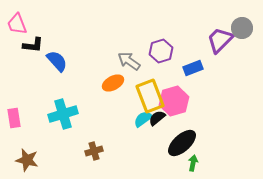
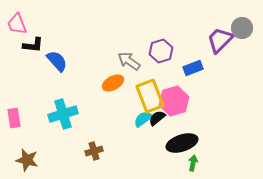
black ellipse: rotated 24 degrees clockwise
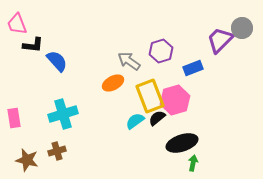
pink hexagon: moved 1 px right, 1 px up
cyan semicircle: moved 8 px left, 2 px down
brown cross: moved 37 px left
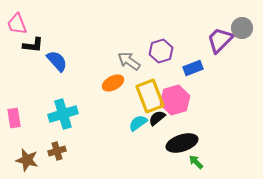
cyan semicircle: moved 3 px right, 2 px down
green arrow: moved 3 px right, 1 px up; rotated 56 degrees counterclockwise
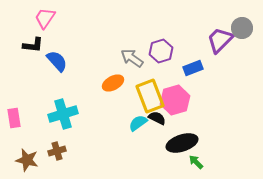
pink trapezoid: moved 28 px right, 6 px up; rotated 55 degrees clockwise
gray arrow: moved 3 px right, 3 px up
black semicircle: rotated 66 degrees clockwise
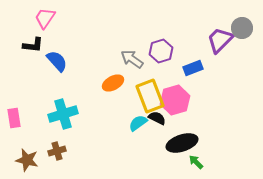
gray arrow: moved 1 px down
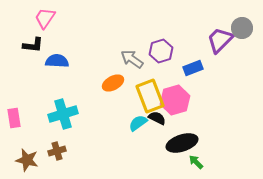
blue semicircle: rotated 45 degrees counterclockwise
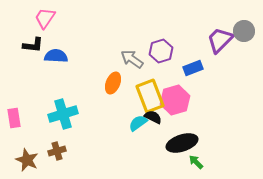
gray circle: moved 2 px right, 3 px down
blue semicircle: moved 1 px left, 5 px up
orange ellipse: rotated 40 degrees counterclockwise
black semicircle: moved 4 px left, 1 px up
brown star: rotated 10 degrees clockwise
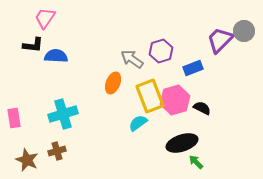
black semicircle: moved 49 px right, 9 px up
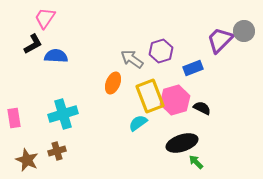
black L-shape: moved 1 px up; rotated 35 degrees counterclockwise
